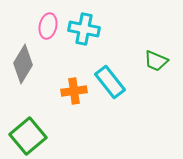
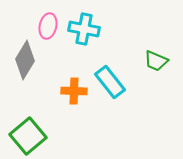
gray diamond: moved 2 px right, 4 px up
orange cross: rotated 10 degrees clockwise
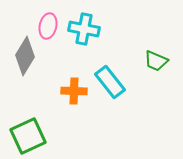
gray diamond: moved 4 px up
green square: rotated 15 degrees clockwise
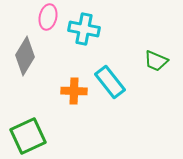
pink ellipse: moved 9 px up
